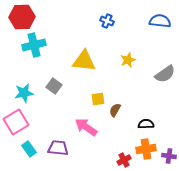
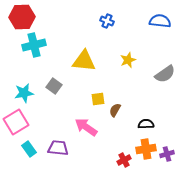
purple cross: moved 2 px left, 2 px up; rotated 24 degrees counterclockwise
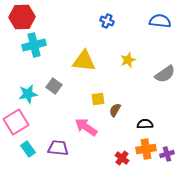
cyan star: moved 4 px right, 1 px down
black semicircle: moved 1 px left
cyan rectangle: moved 1 px left
red cross: moved 2 px left, 2 px up; rotated 24 degrees counterclockwise
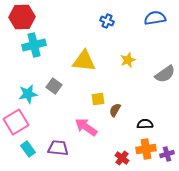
blue semicircle: moved 5 px left, 3 px up; rotated 15 degrees counterclockwise
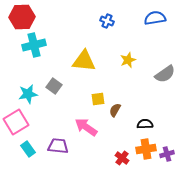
purple trapezoid: moved 2 px up
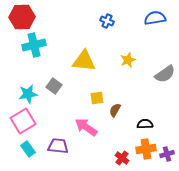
yellow square: moved 1 px left, 1 px up
pink square: moved 7 px right, 1 px up
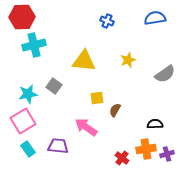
black semicircle: moved 10 px right
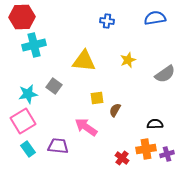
blue cross: rotated 16 degrees counterclockwise
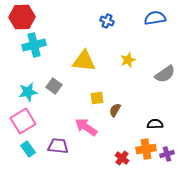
blue cross: rotated 16 degrees clockwise
cyan star: moved 2 px up
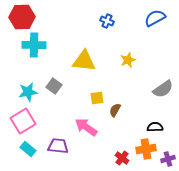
blue semicircle: rotated 20 degrees counterclockwise
cyan cross: rotated 15 degrees clockwise
gray semicircle: moved 2 px left, 15 px down
black semicircle: moved 3 px down
cyan rectangle: rotated 14 degrees counterclockwise
purple cross: moved 1 px right, 5 px down
